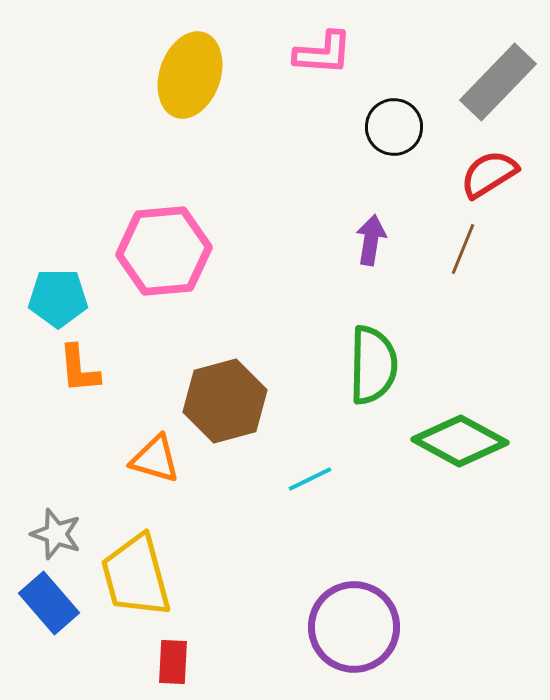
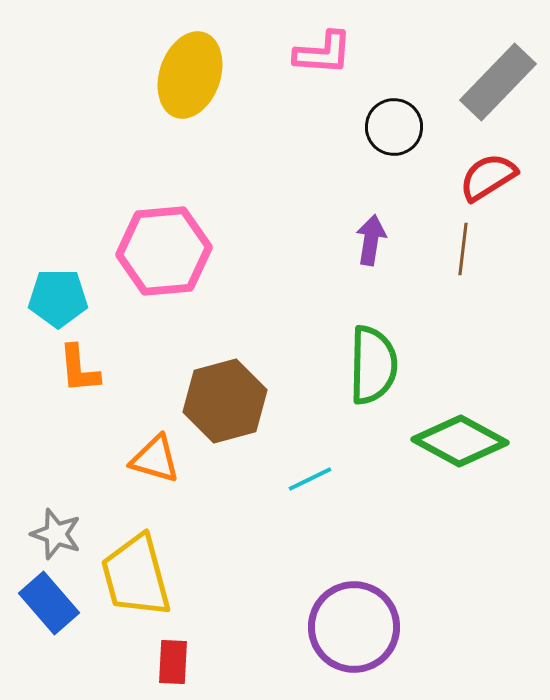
red semicircle: moved 1 px left, 3 px down
brown line: rotated 15 degrees counterclockwise
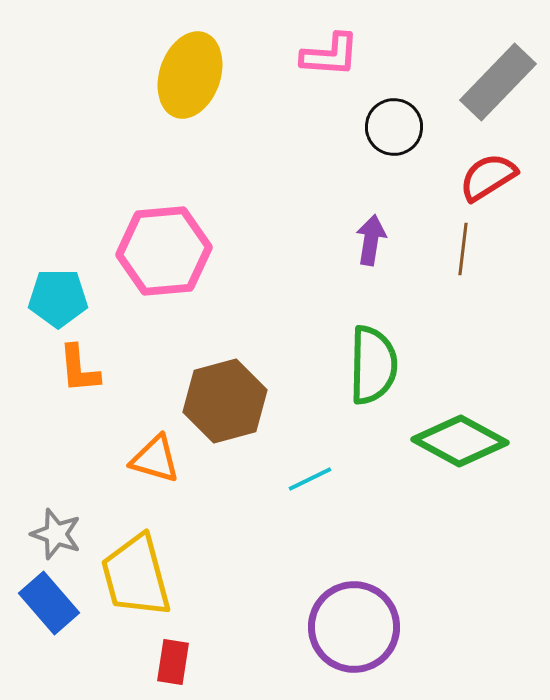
pink L-shape: moved 7 px right, 2 px down
red rectangle: rotated 6 degrees clockwise
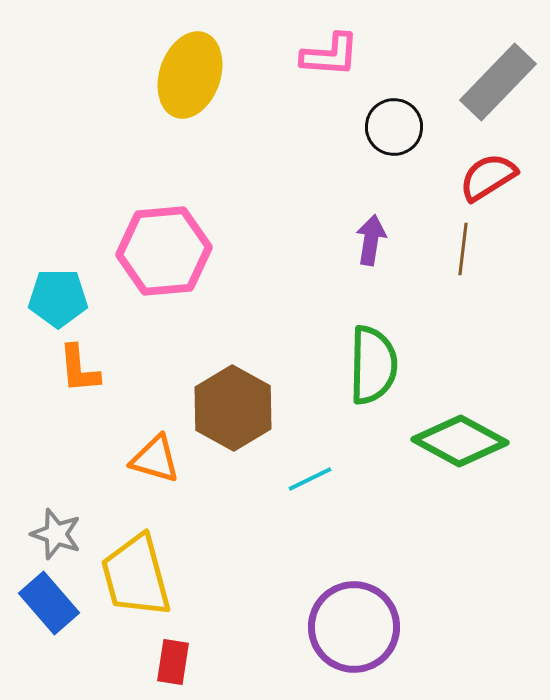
brown hexagon: moved 8 px right, 7 px down; rotated 16 degrees counterclockwise
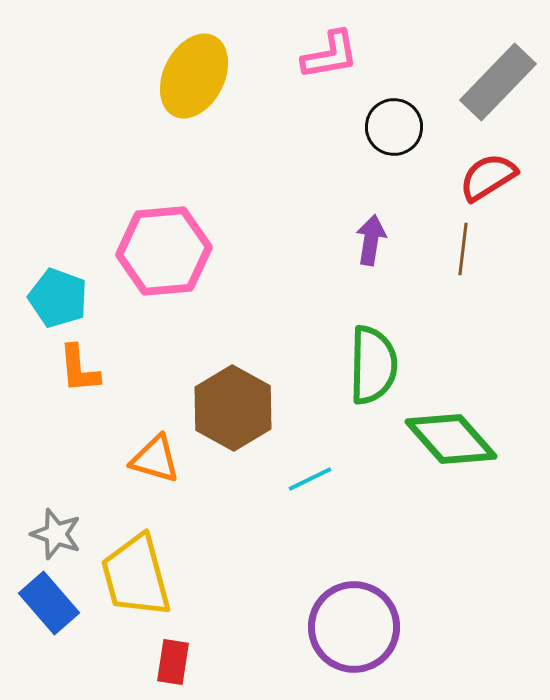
pink L-shape: rotated 14 degrees counterclockwise
yellow ellipse: moved 4 px right, 1 px down; rotated 8 degrees clockwise
cyan pentagon: rotated 20 degrees clockwise
green diamond: moved 9 px left, 2 px up; rotated 20 degrees clockwise
